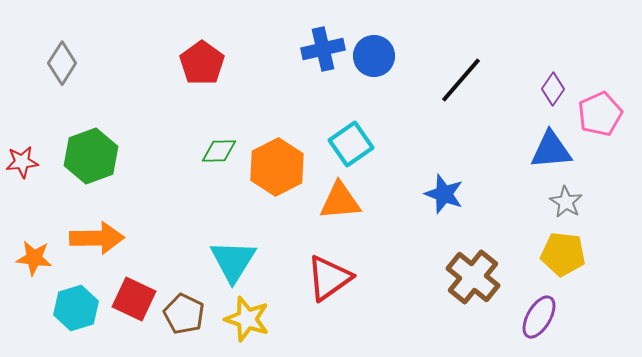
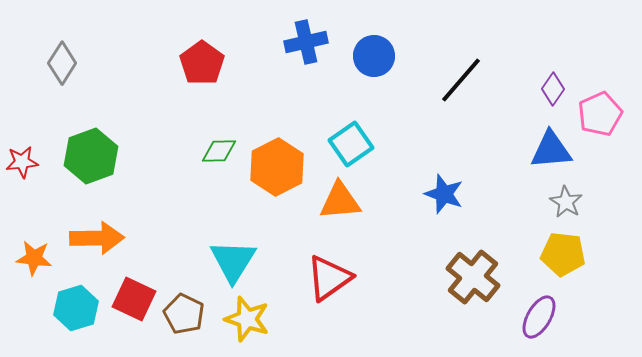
blue cross: moved 17 px left, 7 px up
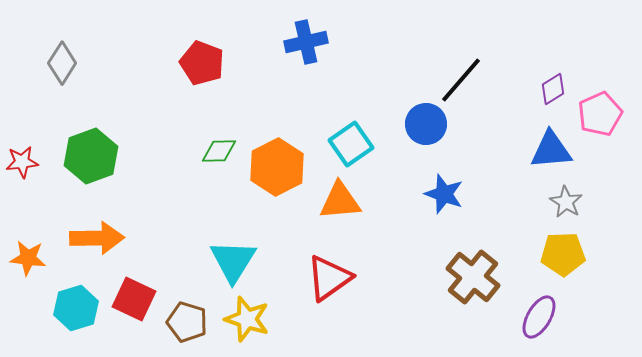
blue circle: moved 52 px right, 68 px down
red pentagon: rotated 15 degrees counterclockwise
purple diamond: rotated 24 degrees clockwise
yellow pentagon: rotated 9 degrees counterclockwise
orange star: moved 6 px left
brown pentagon: moved 3 px right, 8 px down; rotated 9 degrees counterclockwise
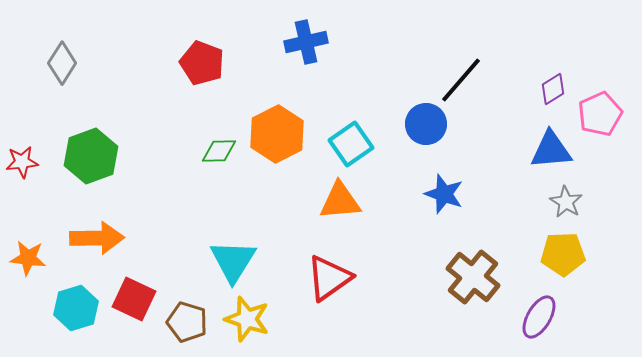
orange hexagon: moved 33 px up
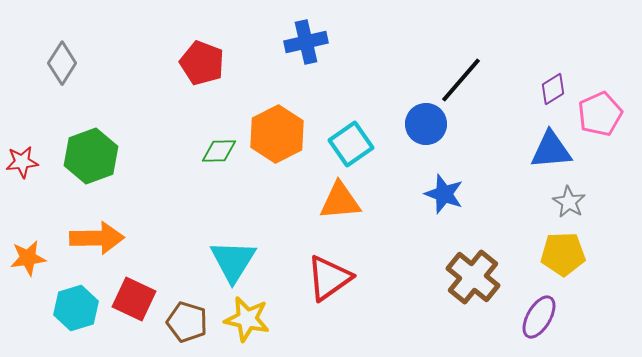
gray star: moved 3 px right
orange star: rotated 15 degrees counterclockwise
yellow star: rotated 6 degrees counterclockwise
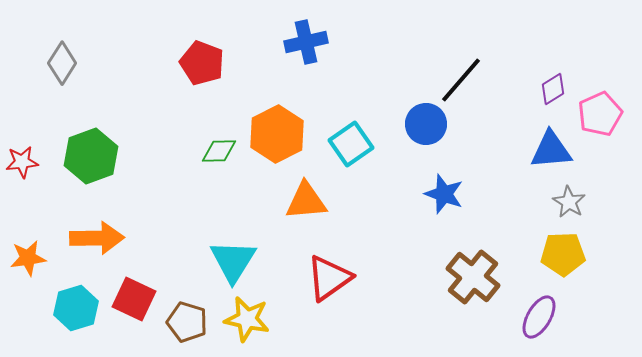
orange triangle: moved 34 px left
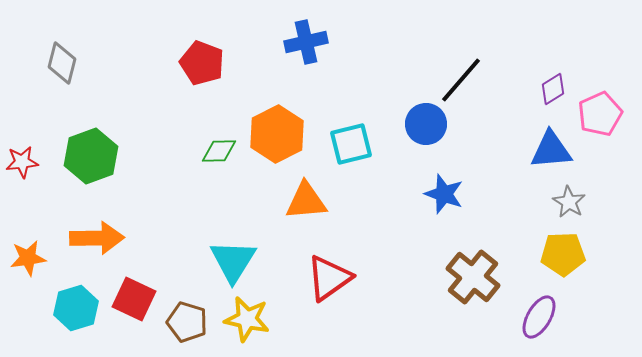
gray diamond: rotated 18 degrees counterclockwise
cyan square: rotated 21 degrees clockwise
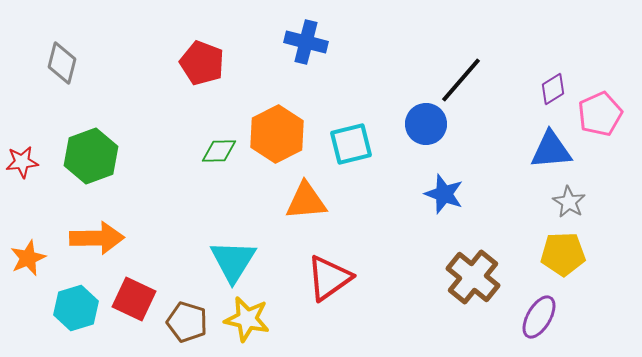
blue cross: rotated 27 degrees clockwise
orange star: rotated 15 degrees counterclockwise
